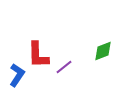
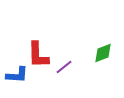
green diamond: moved 2 px down
blue L-shape: rotated 60 degrees clockwise
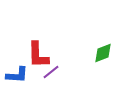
purple line: moved 13 px left, 5 px down
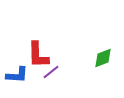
green diamond: moved 5 px down
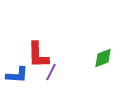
purple line: rotated 24 degrees counterclockwise
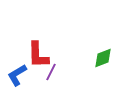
blue L-shape: rotated 145 degrees clockwise
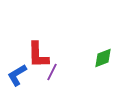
purple line: moved 1 px right
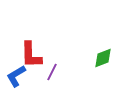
red L-shape: moved 7 px left
blue L-shape: moved 1 px left, 1 px down
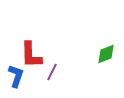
green diamond: moved 3 px right, 4 px up
blue L-shape: rotated 140 degrees clockwise
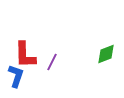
red L-shape: moved 6 px left
purple line: moved 10 px up
